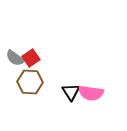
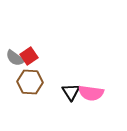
red square: moved 2 px left, 2 px up
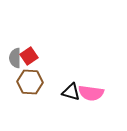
gray semicircle: rotated 54 degrees clockwise
black triangle: rotated 42 degrees counterclockwise
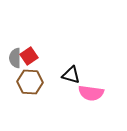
black triangle: moved 17 px up
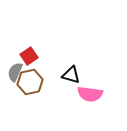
gray semicircle: moved 14 px down; rotated 24 degrees clockwise
brown hexagon: rotated 15 degrees counterclockwise
pink semicircle: moved 1 px left, 1 px down
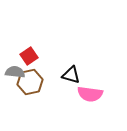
gray semicircle: rotated 72 degrees clockwise
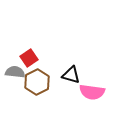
red square: moved 2 px down
brown hexagon: moved 7 px right; rotated 15 degrees counterclockwise
pink semicircle: moved 2 px right, 2 px up
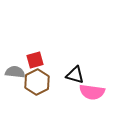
red square: moved 6 px right, 2 px down; rotated 18 degrees clockwise
black triangle: moved 4 px right
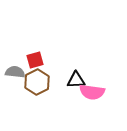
black triangle: moved 1 px right, 5 px down; rotated 18 degrees counterclockwise
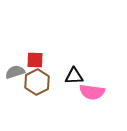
red square: rotated 18 degrees clockwise
gray semicircle: rotated 24 degrees counterclockwise
black triangle: moved 2 px left, 4 px up
